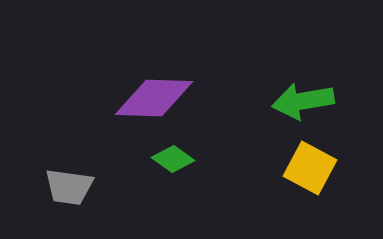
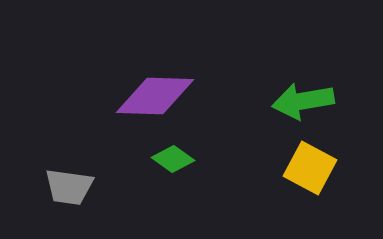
purple diamond: moved 1 px right, 2 px up
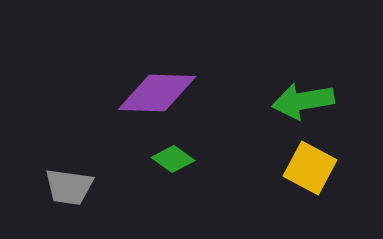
purple diamond: moved 2 px right, 3 px up
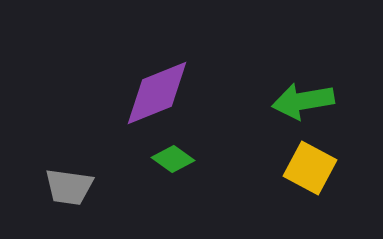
purple diamond: rotated 24 degrees counterclockwise
